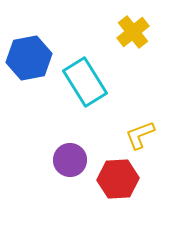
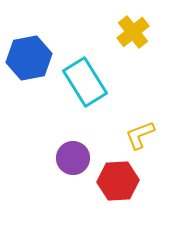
purple circle: moved 3 px right, 2 px up
red hexagon: moved 2 px down
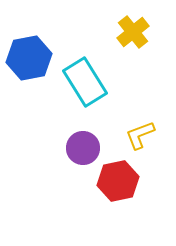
purple circle: moved 10 px right, 10 px up
red hexagon: rotated 9 degrees counterclockwise
